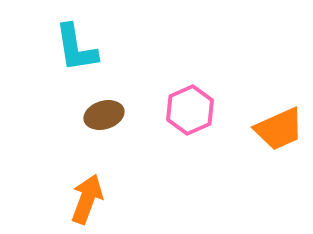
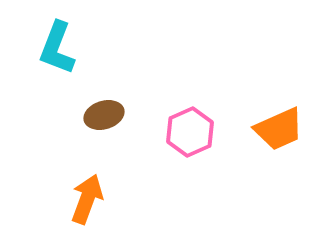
cyan L-shape: moved 19 px left; rotated 30 degrees clockwise
pink hexagon: moved 22 px down
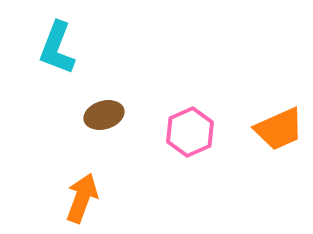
orange arrow: moved 5 px left, 1 px up
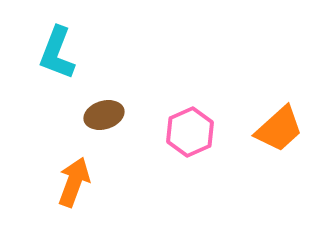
cyan L-shape: moved 5 px down
orange trapezoid: rotated 18 degrees counterclockwise
orange arrow: moved 8 px left, 16 px up
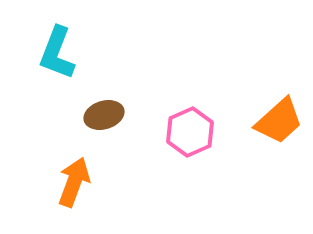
orange trapezoid: moved 8 px up
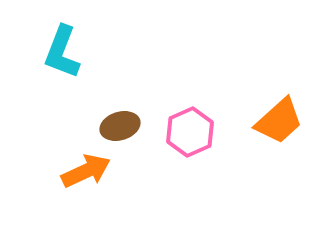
cyan L-shape: moved 5 px right, 1 px up
brown ellipse: moved 16 px right, 11 px down
orange arrow: moved 12 px right, 11 px up; rotated 45 degrees clockwise
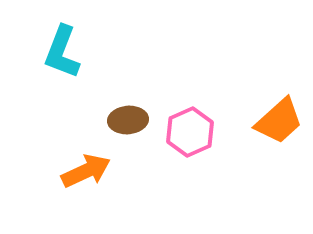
brown ellipse: moved 8 px right, 6 px up; rotated 12 degrees clockwise
